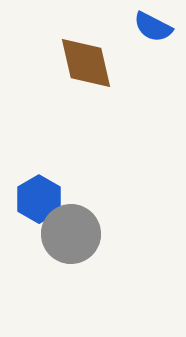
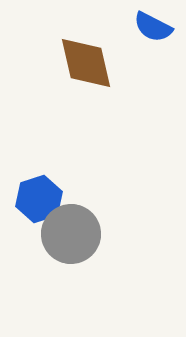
blue hexagon: rotated 12 degrees clockwise
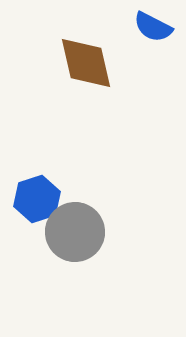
blue hexagon: moved 2 px left
gray circle: moved 4 px right, 2 px up
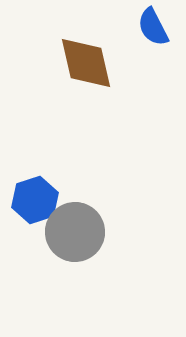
blue semicircle: rotated 36 degrees clockwise
blue hexagon: moved 2 px left, 1 px down
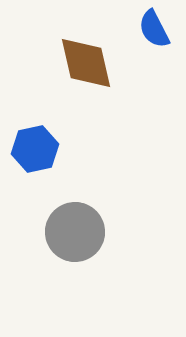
blue semicircle: moved 1 px right, 2 px down
blue hexagon: moved 51 px up; rotated 6 degrees clockwise
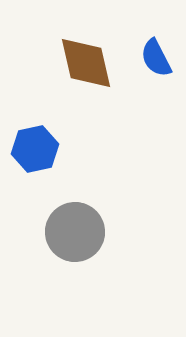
blue semicircle: moved 2 px right, 29 px down
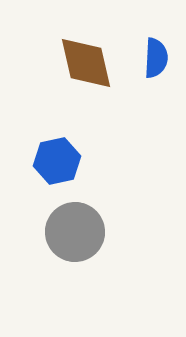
blue semicircle: rotated 150 degrees counterclockwise
blue hexagon: moved 22 px right, 12 px down
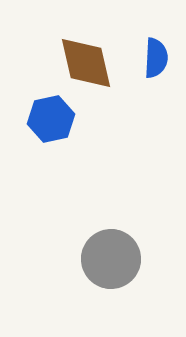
blue hexagon: moved 6 px left, 42 px up
gray circle: moved 36 px right, 27 px down
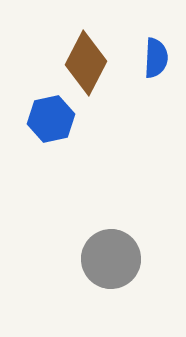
brown diamond: rotated 40 degrees clockwise
